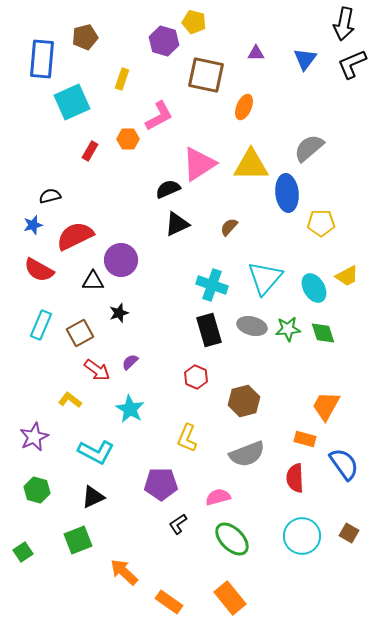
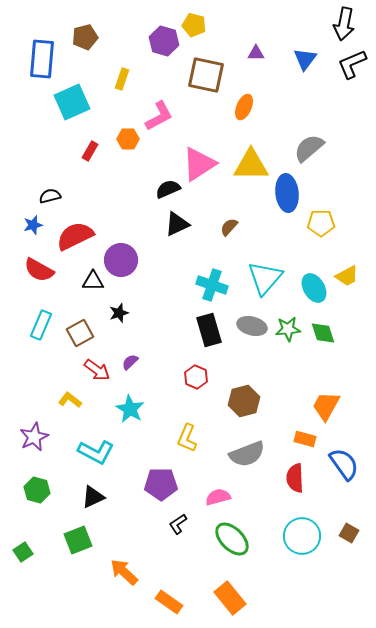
yellow pentagon at (194, 22): moved 3 px down
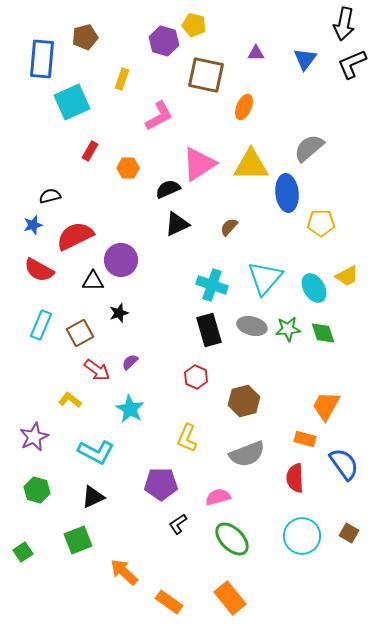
orange hexagon at (128, 139): moved 29 px down
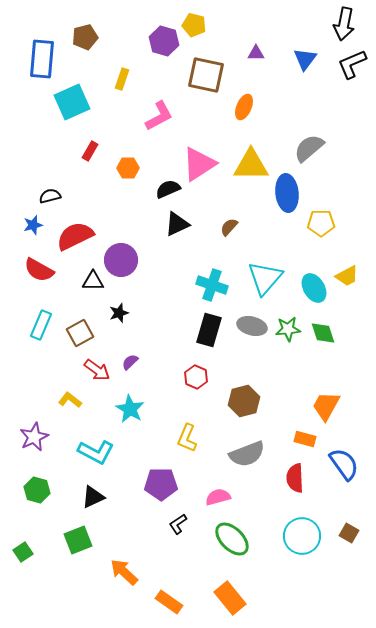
black rectangle at (209, 330): rotated 32 degrees clockwise
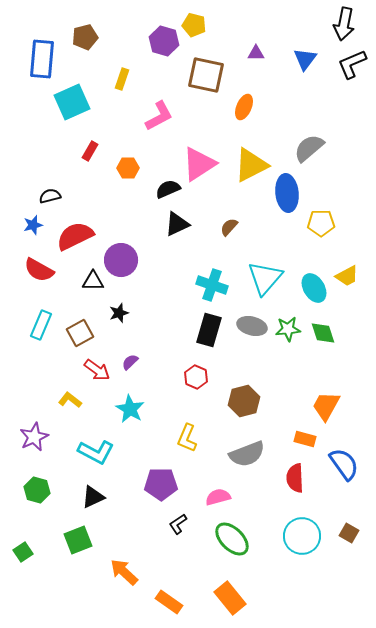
yellow triangle at (251, 165): rotated 27 degrees counterclockwise
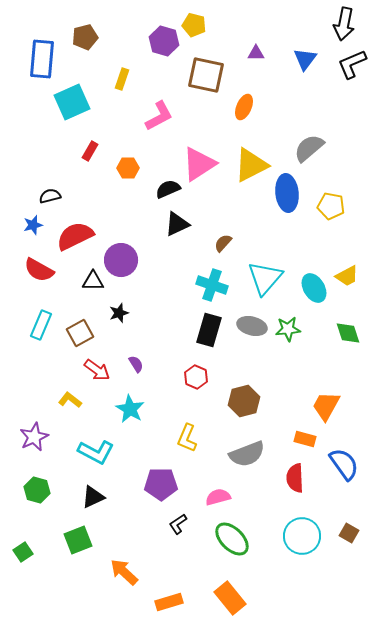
yellow pentagon at (321, 223): moved 10 px right, 17 px up; rotated 12 degrees clockwise
brown semicircle at (229, 227): moved 6 px left, 16 px down
green diamond at (323, 333): moved 25 px right
purple semicircle at (130, 362): moved 6 px right, 2 px down; rotated 102 degrees clockwise
orange rectangle at (169, 602): rotated 52 degrees counterclockwise
